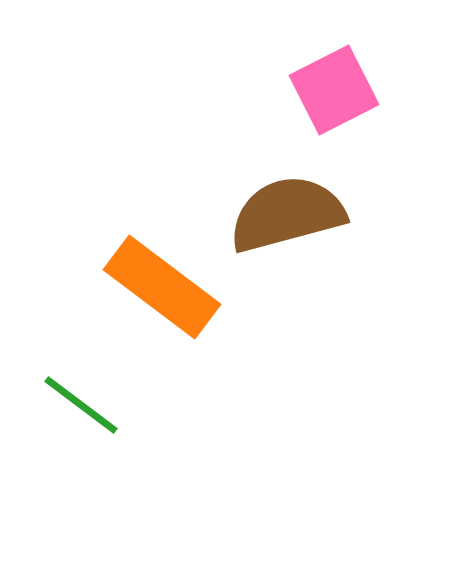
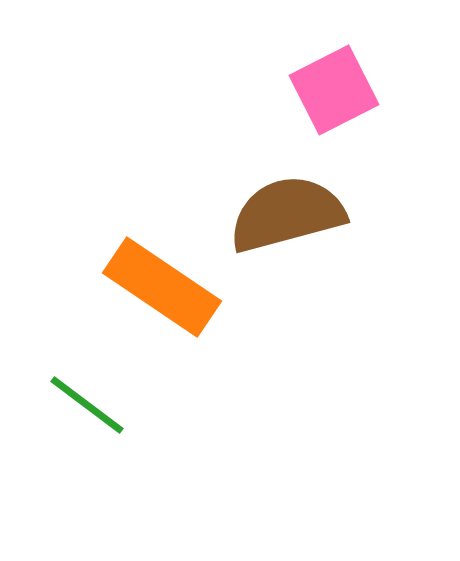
orange rectangle: rotated 3 degrees counterclockwise
green line: moved 6 px right
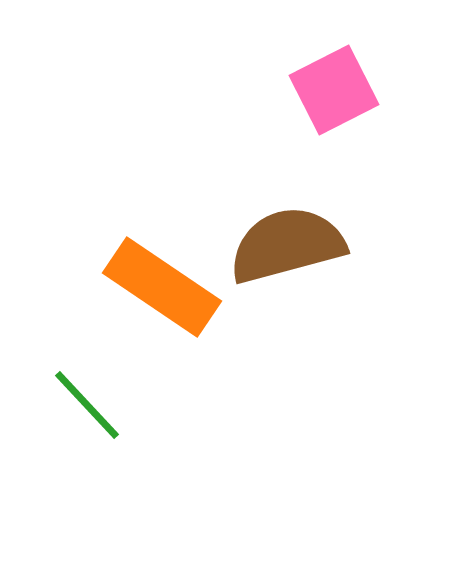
brown semicircle: moved 31 px down
green line: rotated 10 degrees clockwise
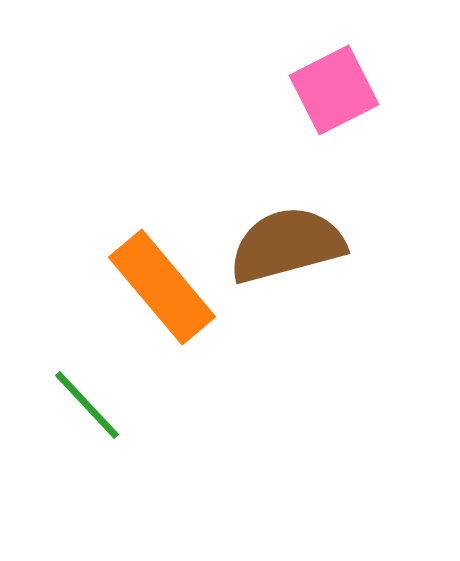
orange rectangle: rotated 16 degrees clockwise
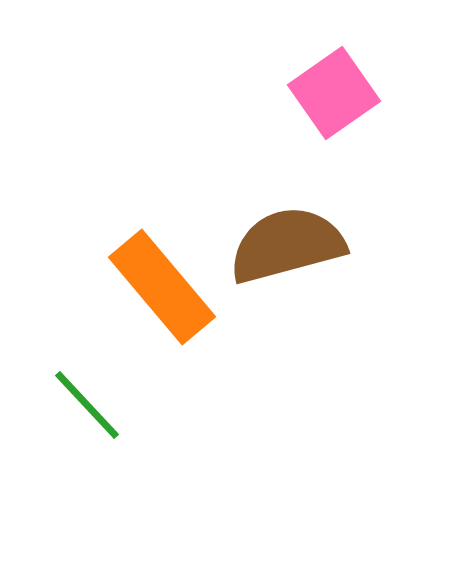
pink square: moved 3 px down; rotated 8 degrees counterclockwise
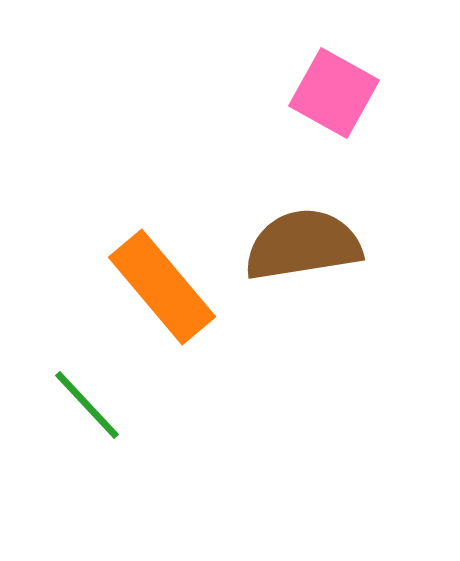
pink square: rotated 26 degrees counterclockwise
brown semicircle: moved 16 px right; rotated 6 degrees clockwise
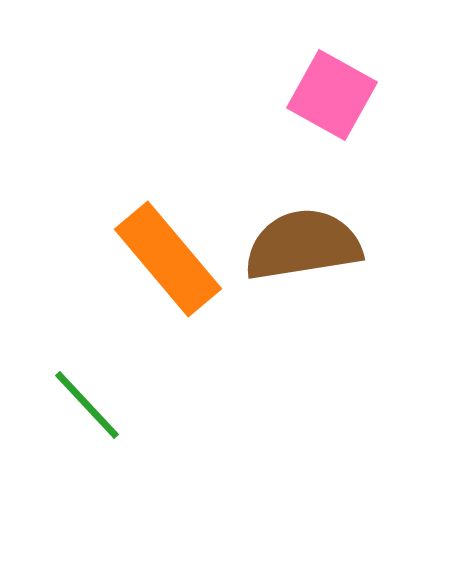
pink square: moved 2 px left, 2 px down
orange rectangle: moved 6 px right, 28 px up
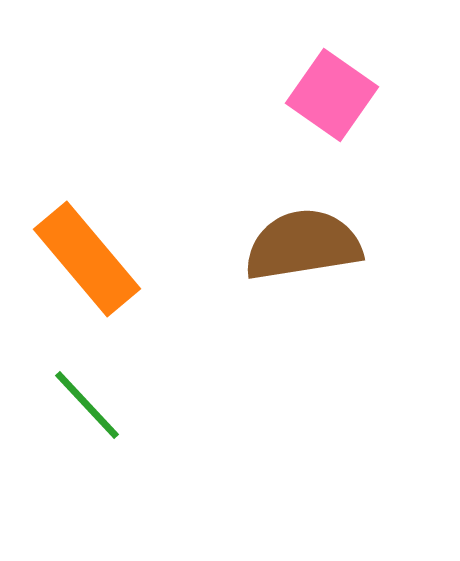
pink square: rotated 6 degrees clockwise
orange rectangle: moved 81 px left
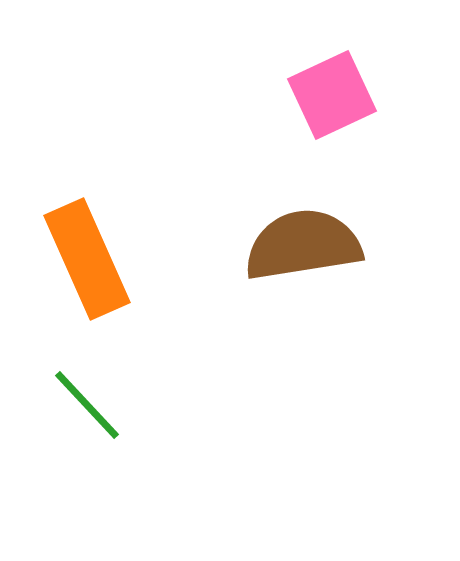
pink square: rotated 30 degrees clockwise
orange rectangle: rotated 16 degrees clockwise
